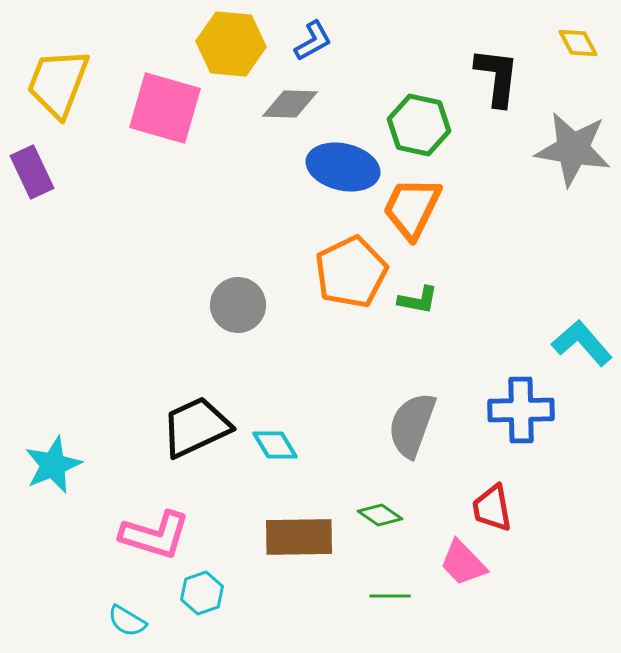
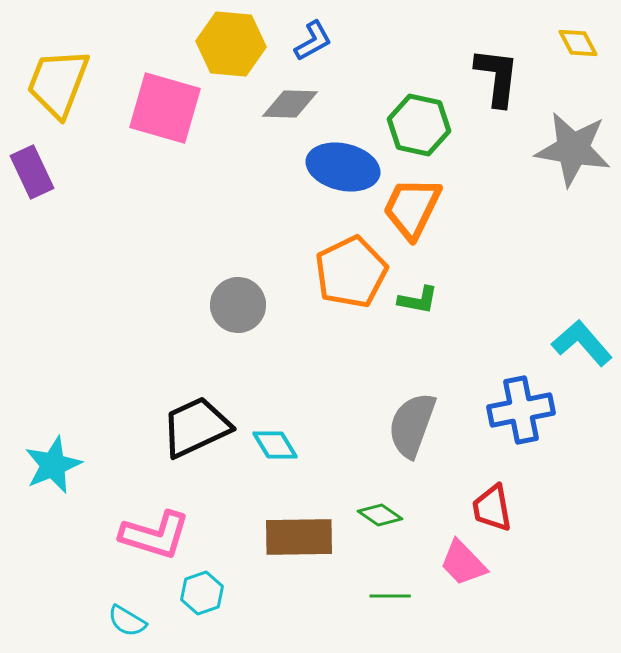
blue cross: rotated 10 degrees counterclockwise
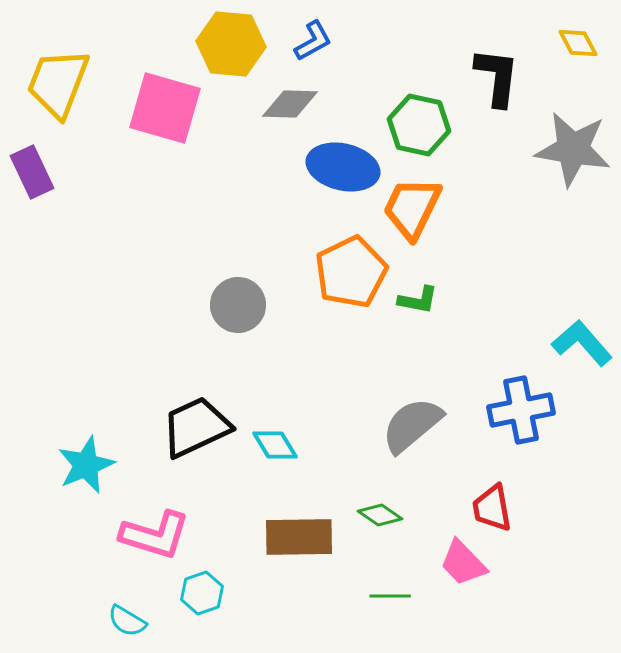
gray semicircle: rotated 30 degrees clockwise
cyan star: moved 33 px right
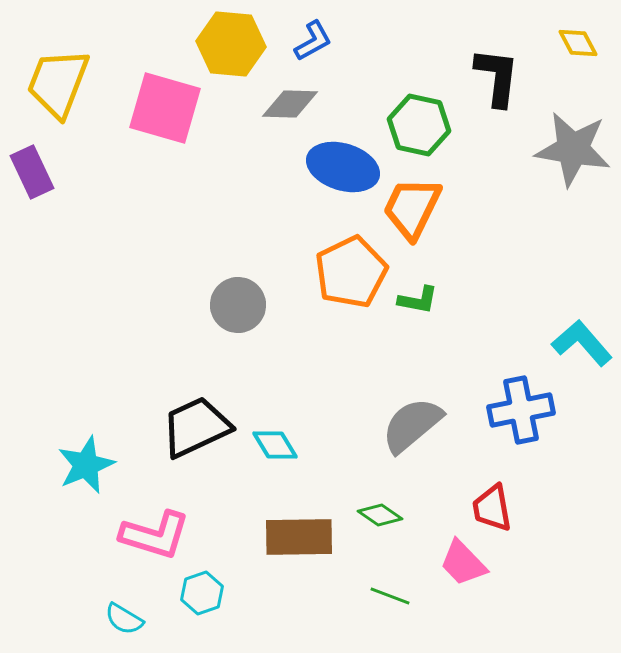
blue ellipse: rotated 4 degrees clockwise
green line: rotated 21 degrees clockwise
cyan semicircle: moved 3 px left, 2 px up
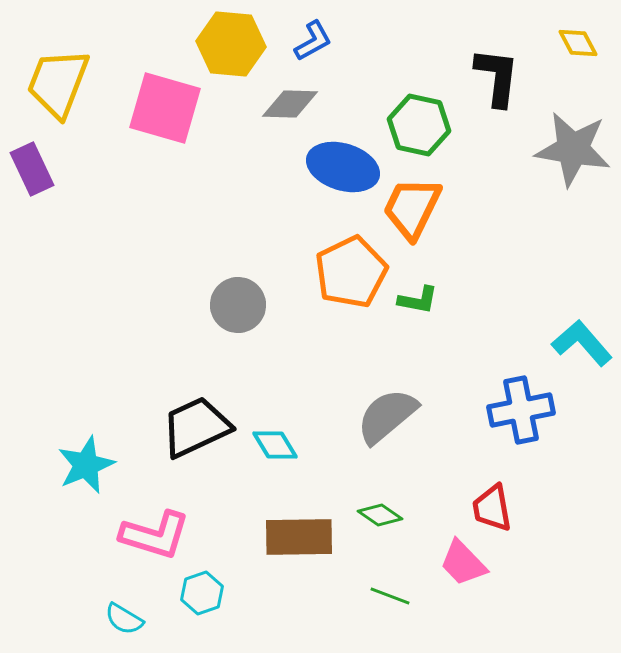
purple rectangle: moved 3 px up
gray semicircle: moved 25 px left, 9 px up
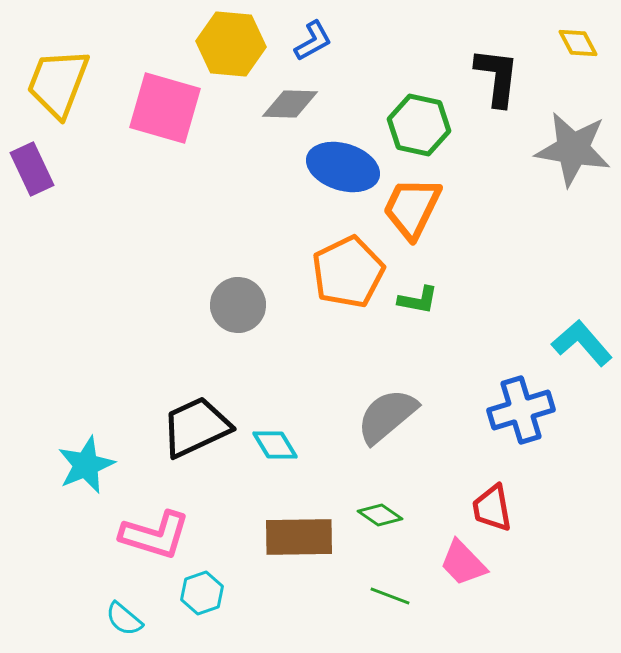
orange pentagon: moved 3 px left
blue cross: rotated 6 degrees counterclockwise
cyan semicircle: rotated 9 degrees clockwise
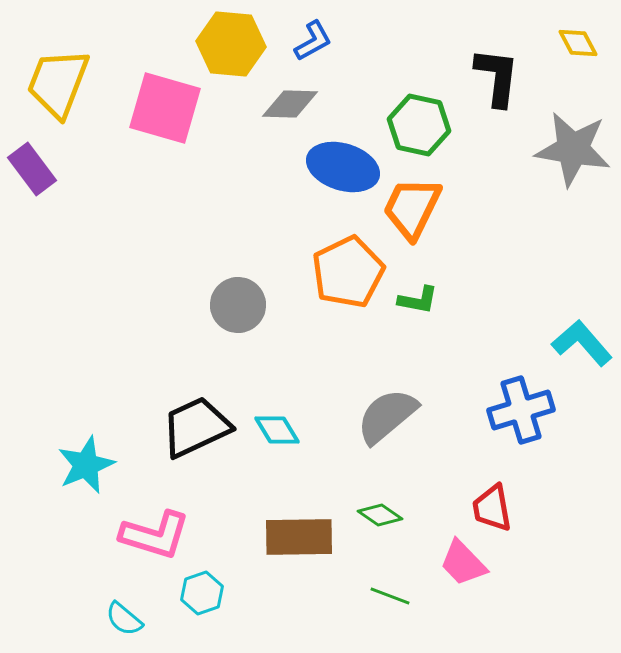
purple rectangle: rotated 12 degrees counterclockwise
cyan diamond: moved 2 px right, 15 px up
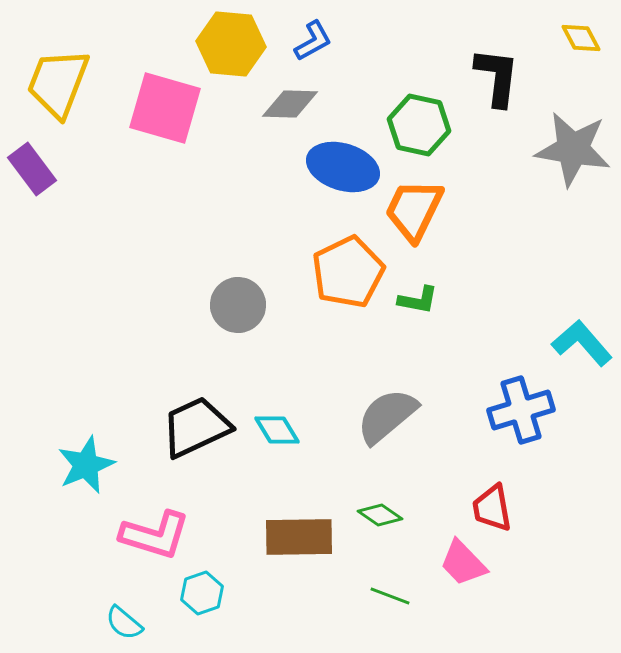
yellow diamond: moved 3 px right, 5 px up
orange trapezoid: moved 2 px right, 2 px down
cyan semicircle: moved 4 px down
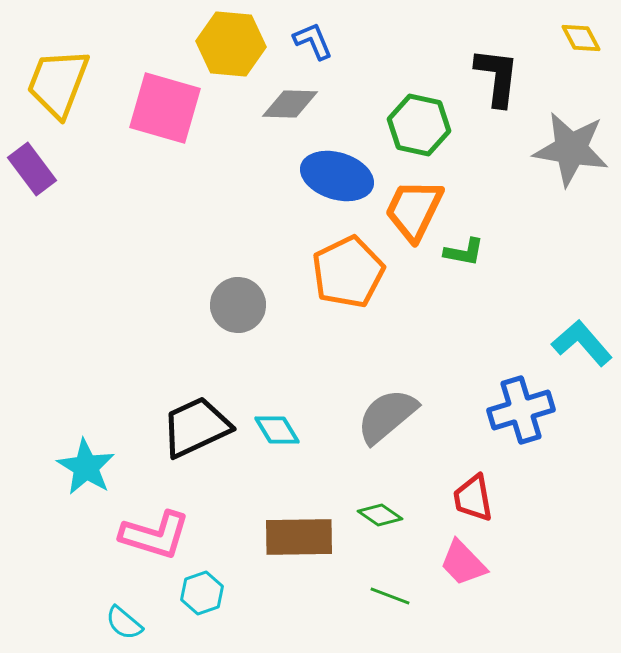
blue L-shape: rotated 84 degrees counterclockwise
gray star: moved 2 px left
blue ellipse: moved 6 px left, 9 px down
green L-shape: moved 46 px right, 48 px up
cyan star: moved 2 px down; rotated 18 degrees counterclockwise
red trapezoid: moved 19 px left, 10 px up
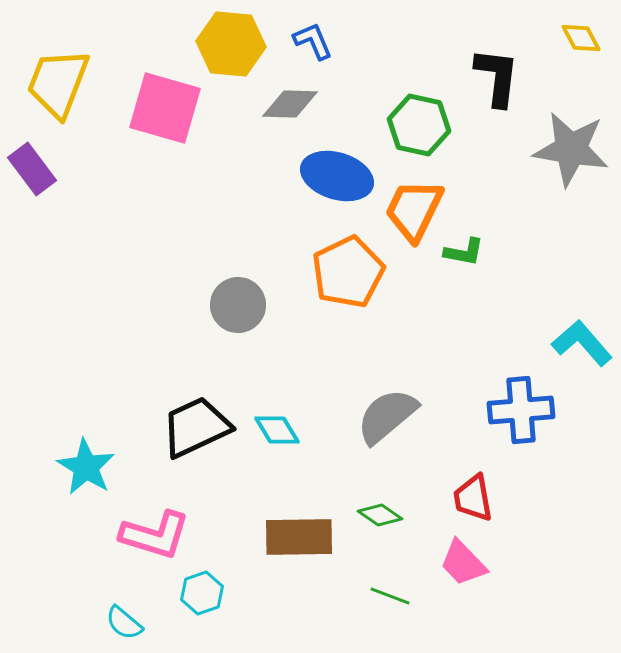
blue cross: rotated 12 degrees clockwise
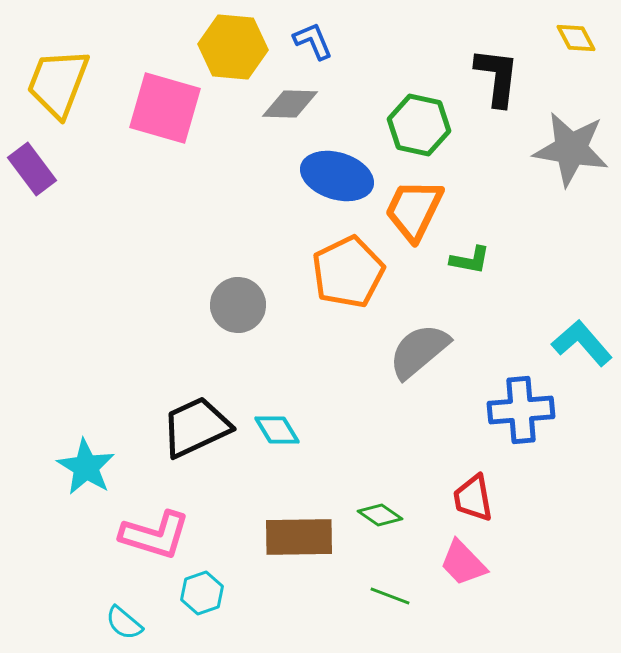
yellow diamond: moved 5 px left
yellow hexagon: moved 2 px right, 3 px down
green L-shape: moved 6 px right, 8 px down
gray semicircle: moved 32 px right, 65 px up
